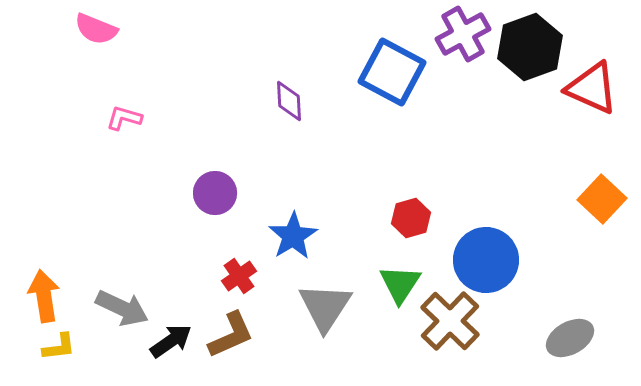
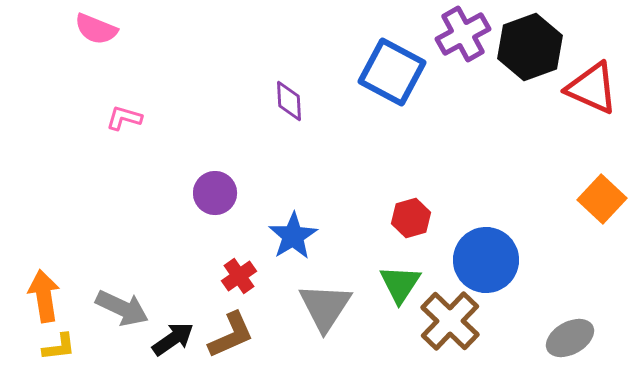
black arrow: moved 2 px right, 2 px up
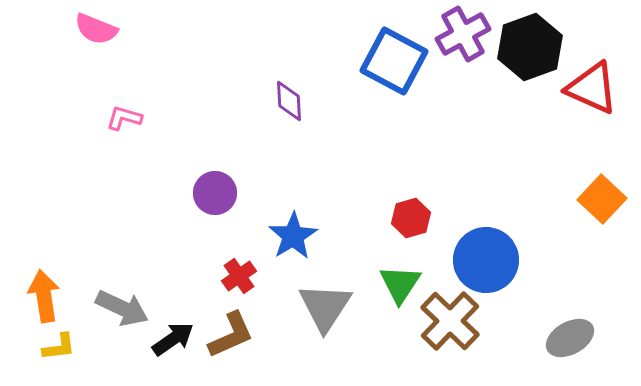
blue square: moved 2 px right, 11 px up
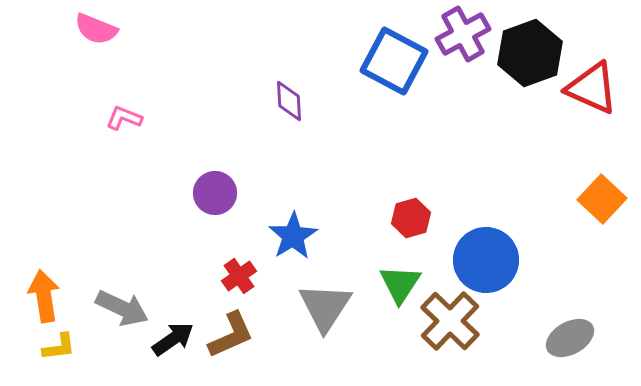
black hexagon: moved 6 px down
pink L-shape: rotated 6 degrees clockwise
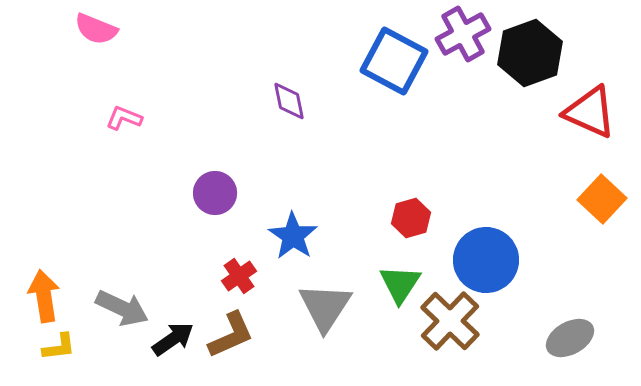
red triangle: moved 2 px left, 24 px down
purple diamond: rotated 9 degrees counterclockwise
blue star: rotated 6 degrees counterclockwise
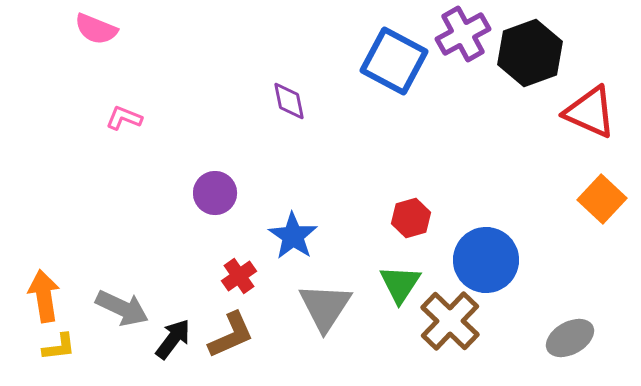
black arrow: rotated 18 degrees counterclockwise
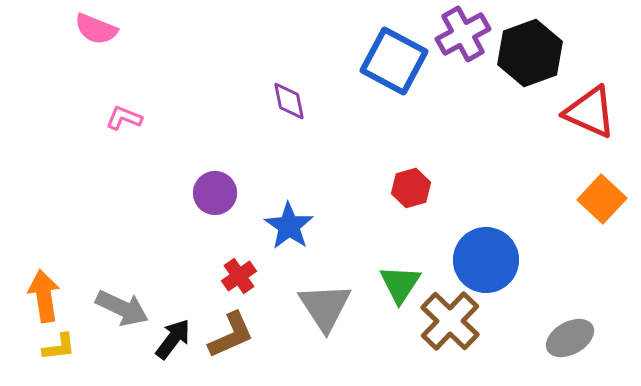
red hexagon: moved 30 px up
blue star: moved 4 px left, 10 px up
gray triangle: rotated 6 degrees counterclockwise
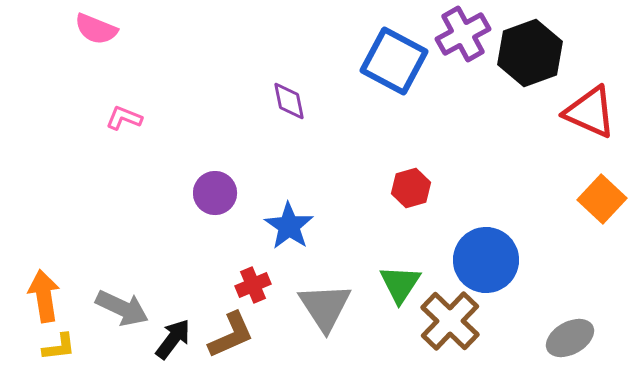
red cross: moved 14 px right, 9 px down; rotated 12 degrees clockwise
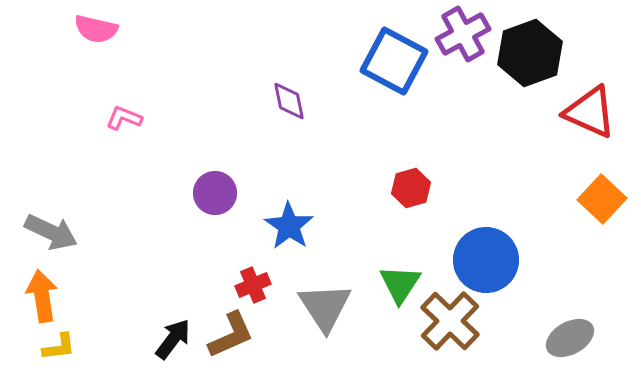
pink semicircle: rotated 9 degrees counterclockwise
orange arrow: moved 2 px left
gray arrow: moved 71 px left, 76 px up
